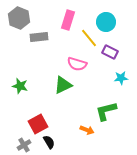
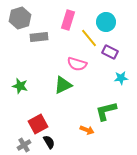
gray hexagon: moved 1 px right; rotated 20 degrees clockwise
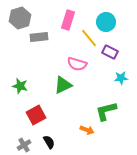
red square: moved 2 px left, 9 px up
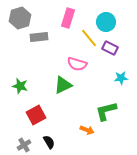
pink rectangle: moved 2 px up
purple rectangle: moved 4 px up
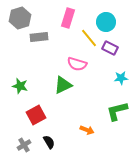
green L-shape: moved 11 px right
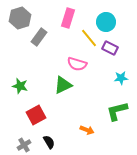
gray rectangle: rotated 48 degrees counterclockwise
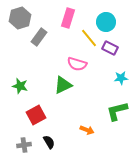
gray cross: rotated 24 degrees clockwise
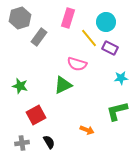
gray cross: moved 2 px left, 2 px up
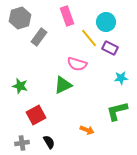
pink rectangle: moved 1 px left, 2 px up; rotated 36 degrees counterclockwise
